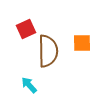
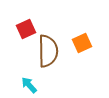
orange square: rotated 24 degrees counterclockwise
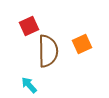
red square: moved 3 px right, 3 px up
orange square: moved 1 px down
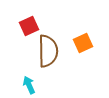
orange square: moved 1 px right, 1 px up
cyan arrow: rotated 18 degrees clockwise
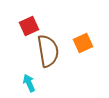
brown semicircle: rotated 8 degrees counterclockwise
cyan arrow: moved 2 px up
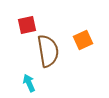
red square: moved 2 px left, 1 px up; rotated 12 degrees clockwise
orange square: moved 3 px up
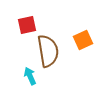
cyan arrow: moved 1 px right, 7 px up
